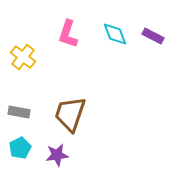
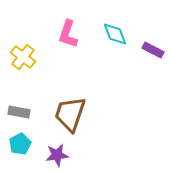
purple rectangle: moved 14 px down
cyan pentagon: moved 4 px up
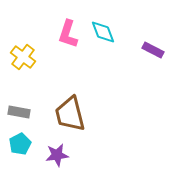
cyan diamond: moved 12 px left, 2 px up
brown trapezoid: rotated 33 degrees counterclockwise
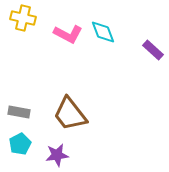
pink L-shape: rotated 80 degrees counterclockwise
purple rectangle: rotated 15 degrees clockwise
yellow cross: moved 39 px up; rotated 25 degrees counterclockwise
brown trapezoid: rotated 24 degrees counterclockwise
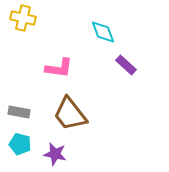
pink L-shape: moved 9 px left, 34 px down; rotated 20 degrees counterclockwise
purple rectangle: moved 27 px left, 15 px down
cyan pentagon: rotated 30 degrees counterclockwise
purple star: moved 2 px left, 1 px up; rotated 20 degrees clockwise
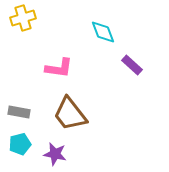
yellow cross: rotated 30 degrees counterclockwise
purple rectangle: moved 6 px right
cyan pentagon: rotated 30 degrees counterclockwise
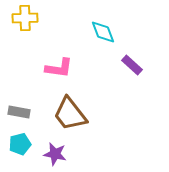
yellow cross: moved 2 px right; rotated 15 degrees clockwise
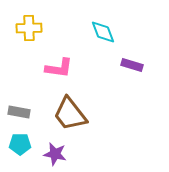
yellow cross: moved 4 px right, 10 px down
purple rectangle: rotated 25 degrees counterclockwise
cyan pentagon: rotated 15 degrees clockwise
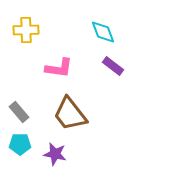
yellow cross: moved 3 px left, 2 px down
purple rectangle: moved 19 px left, 1 px down; rotated 20 degrees clockwise
gray rectangle: rotated 40 degrees clockwise
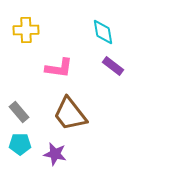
cyan diamond: rotated 12 degrees clockwise
